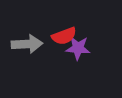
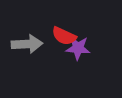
red semicircle: rotated 45 degrees clockwise
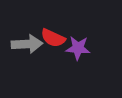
red semicircle: moved 11 px left, 2 px down
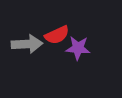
red semicircle: moved 4 px right, 3 px up; rotated 50 degrees counterclockwise
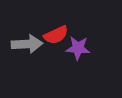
red semicircle: moved 1 px left
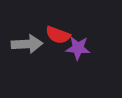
red semicircle: moved 2 px right; rotated 45 degrees clockwise
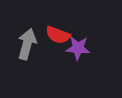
gray arrow: rotated 72 degrees counterclockwise
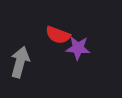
gray arrow: moved 7 px left, 18 px down
